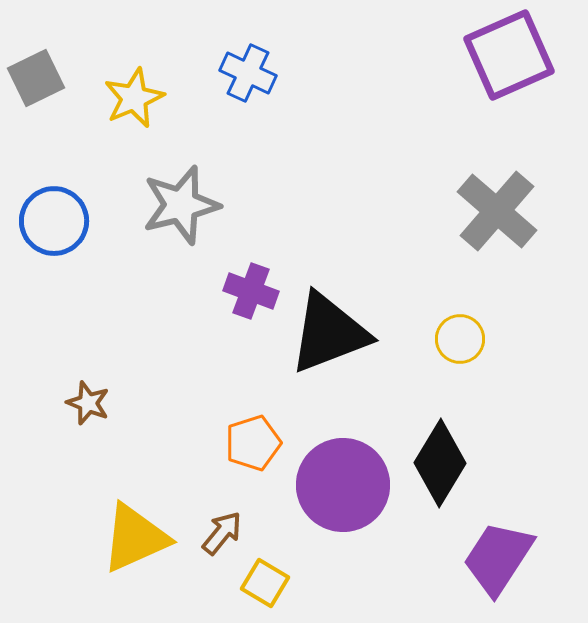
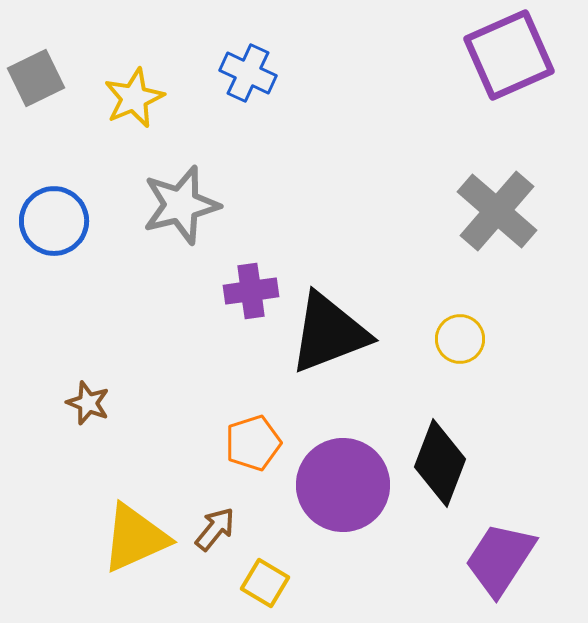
purple cross: rotated 28 degrees counterclockwise
black diamond: rotated 10 degrees counterclockwise
brown arrow: moved 7 px left, 4 px up
purple trapezoid: moved 2 px right, 1 px down
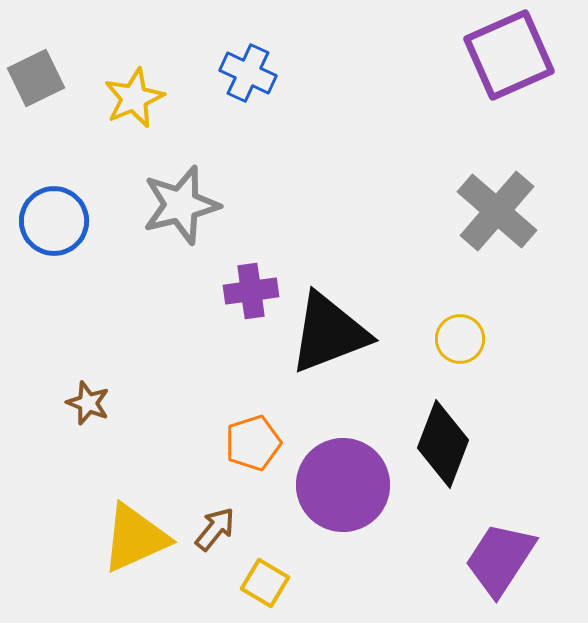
black diamond: moved 3 px right, 19 px up
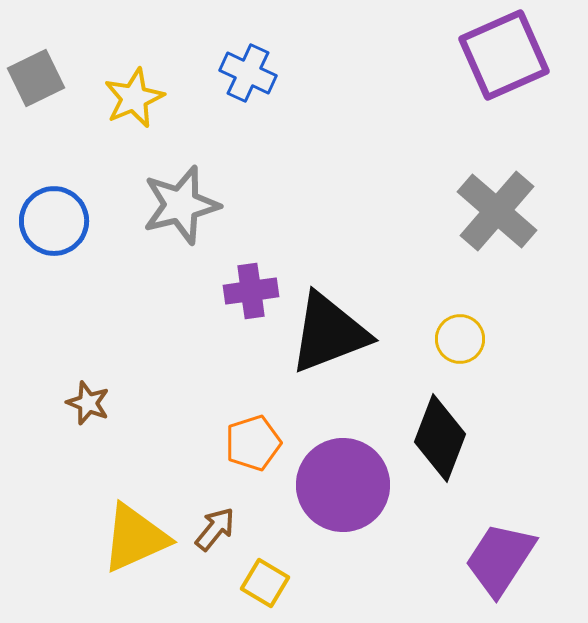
purple square: moved 5 px left
black diamond: moved 3 px left, 6 px up
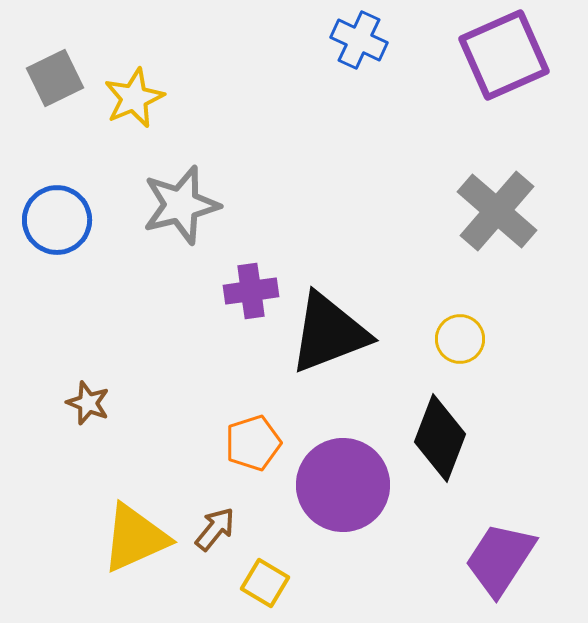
blue cross: moved 111 px right, 33 px up
gray square: moved 19 px right
blue circle: moved 3 px right, 1 px up
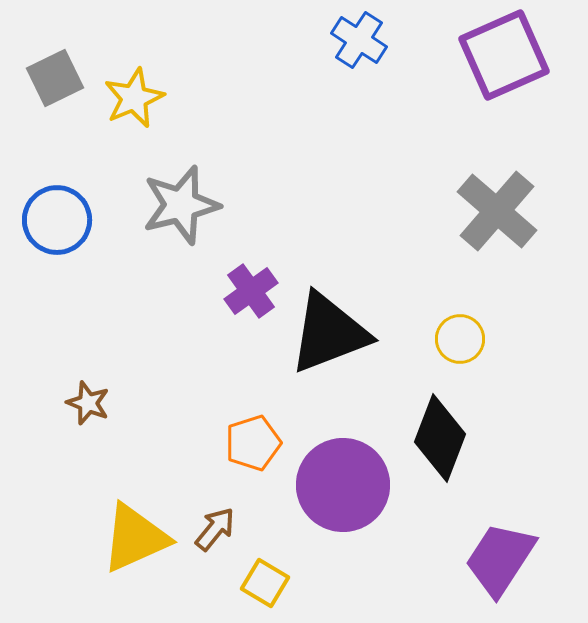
blue cross: rotated 8 degrees clockwise
purple cross: rotated 28 degrees counterclockwise
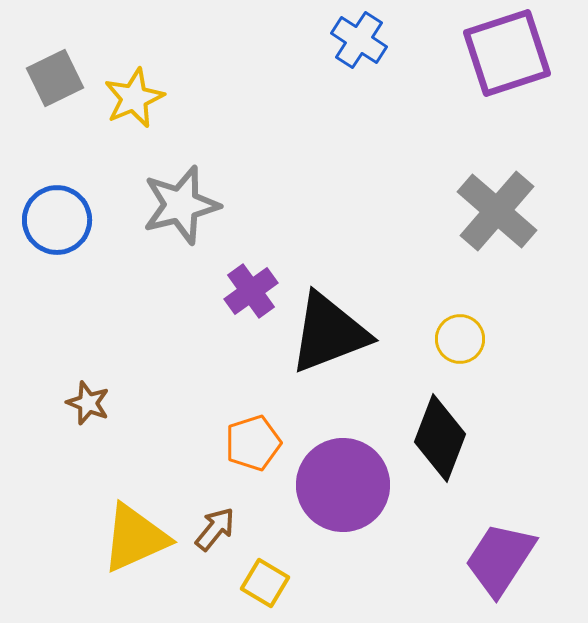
purple square: moved 3 px right, 2 px up; rotated 6 degrees clockwise
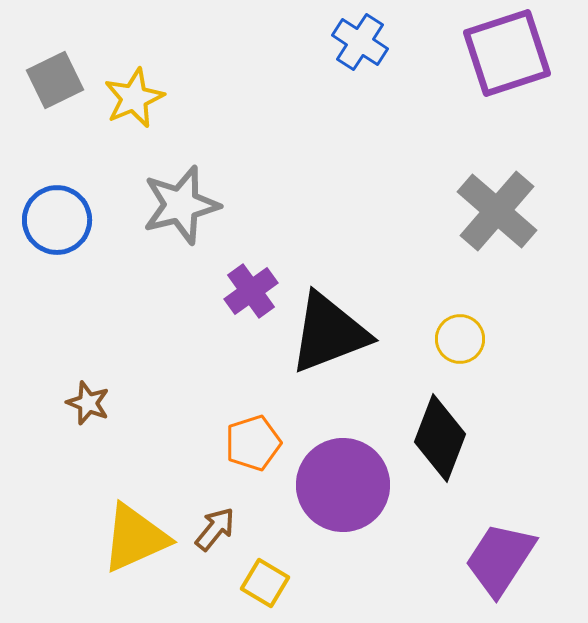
blue cross: moved 1 px right, 2 px down
gray square: moved 2 px down
